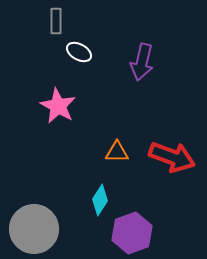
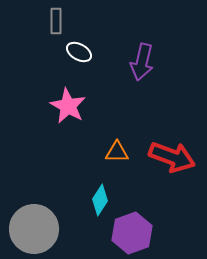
pink star: moved 10 px right
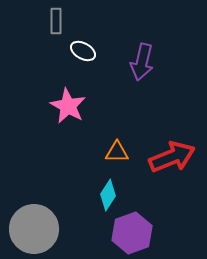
white ellipse: moved 4 px right, 1 px up
red arrow: rotated 42 degrees counterclockwise
cyan diamond: moved 8 px right, 5 px up
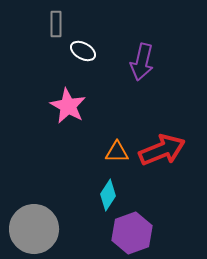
gray rectangle: moved 3 px down
red arrow: moved 10 px left, 7 px up
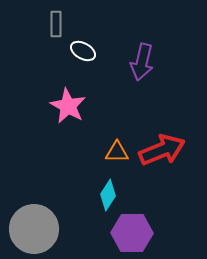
purple hexagon: rotated 21 degrees clockwise
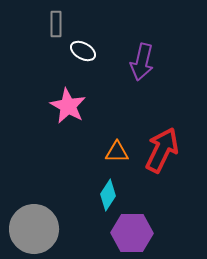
red arrow: rotated 42 degrees counterclockwise
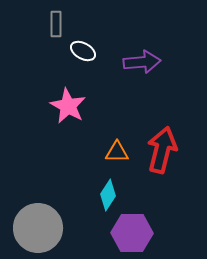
purple arrow: rotated 108 degrees counterclockwise
red arrow: rotated 12 degrees counterclockwise
gray circle: moved 4 px right, 1 px up
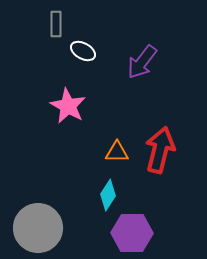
purple arrow: rotated 132 degrees clockwise
red arrow: moved 2 px left
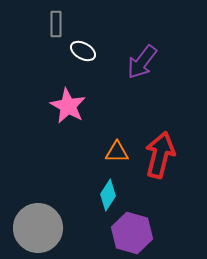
red arrow: moved 5 px down
purple hexagon: rotated 15 degrees clockwise
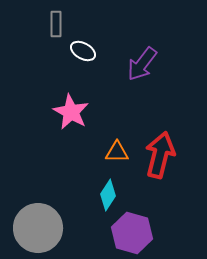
purple arrow: moved 2 px down
pink star: moved 3 px right, 6 px down
